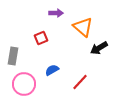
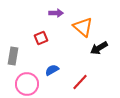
pink circle: moved 3 px right
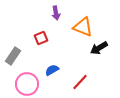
purple arrow: rotated 80 degrees clockwise
orange triangle: rotated 20 degrees counterclockwise
gray rectangle: rotated 24 degrees clockwise
